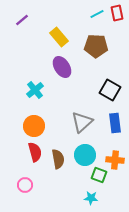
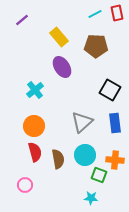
cyan line: moved 2 px left
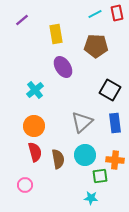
yellow rectangle: moved 3 px left, 3 px up; rotated 30 degrees clockwise
purple ellipse: moved 1 px right
green square: moved 1 px right, 1 px down; rotated 28 degrees counterclockwise
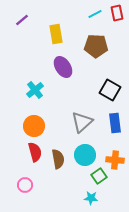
green square: moved 1 px left; rotated 28 degrees counterclockwise
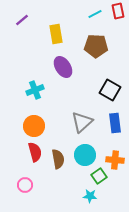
red rectangle: moved 1 px right, 2 px up
cyan cross: rotated 18 degrees clockwise
cyan star: moved 1 px left, 2 px up
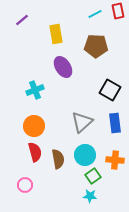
green square: moved 6 px left
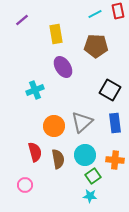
orange circle: moved 20 px right
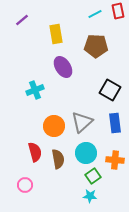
cyan circle: moved 1 px right, 2 px up
